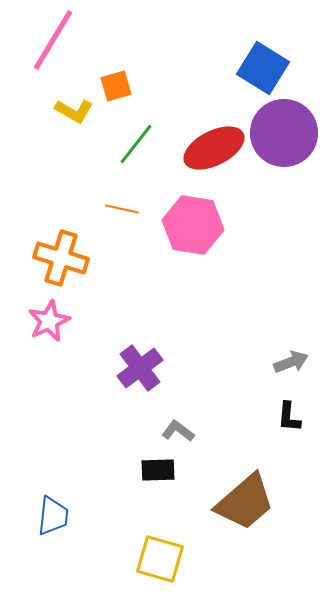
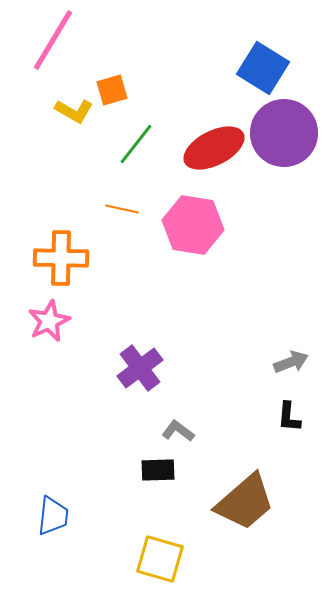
orange square: moved 4 px left, 4 px down
orange cross: rotated 16 degrees counterclockwise
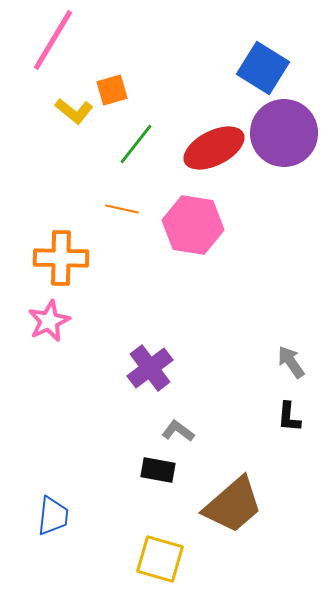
yellow L-shape: rotated 9 degrees clockwise
gray arrow: rotated 104 degrees counterclockwise
purple cross: moved 10 px right
black rectangle: rotated 12 degrees clockwise
brown trapezoid: moved 12 px left, 3 px down
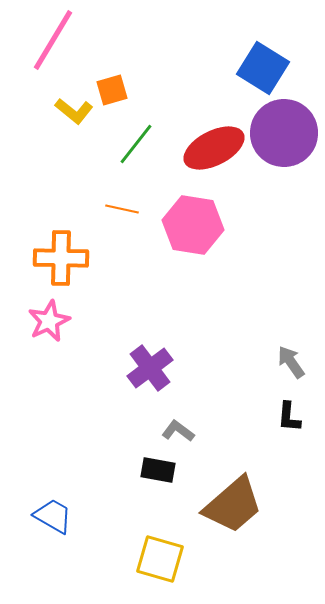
blue trapezoid: rotated 66 degrees counterclockwise
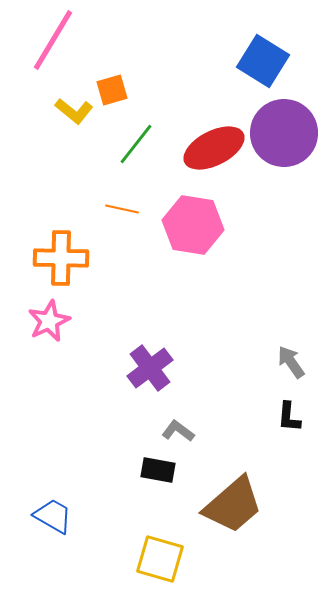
blue square: moved 7 px up
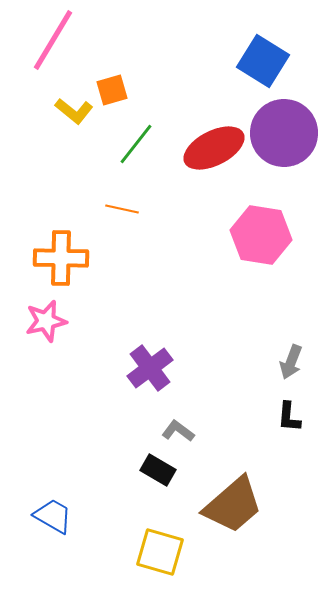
pink hexagon: moved 68 px right, 10 px down
pink star: moved 3 px left; rotated 12 degrees clockwise
gray arrow: rotated 124 degrees counterclockwise
black rectangle: rotated 20 degrees clockwise
yellow square: moved 7 px up
